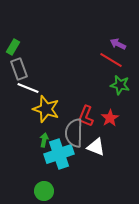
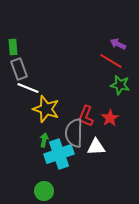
green rectangle: rotated 35 degrees counterclockwise
red line: moved 1 px down
white triangle: rotated 24 degrees counterclockwise
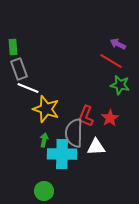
cyan cross: moved 3 px right; rotated 20 degrees clockwise
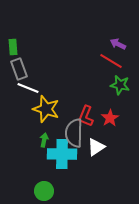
white triangle: rotated 30 degrees counterclockwise
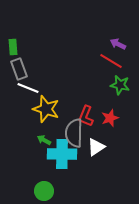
red star: rotated 12 degrees clockwise
green arrow: rotated 72 degrees counterclockwise
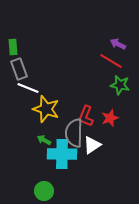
white triangle: moved 4 px left, 2 px up
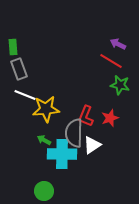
white line: moved 3 px left, 7 px down
yellow star: rotated 24 degrees counterclockwise
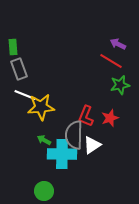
green star: rotated 24 degrees counterclockwise
yellow star: moved 5 px left, 2 px up
gray semicircle: moved 2 px down
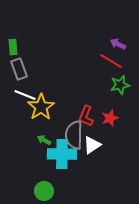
yellow star: rotated 28 degrees counterclockwise
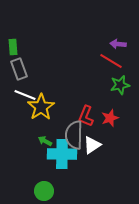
purple arrow: rotated 21 degrees counterclockwise
green arrow: moved 1 px right, 1 px down
